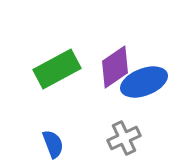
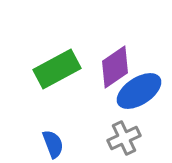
blue ellipse: moved 5 px left, 9 px down; rotated 12 degrees counterclockwise
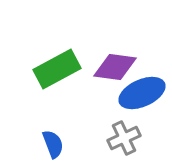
purple diamond: rotated 42 degrees clockwise
blue ellipse: moved 3 px right, 2 px down; rotated 9 degrees clockwise
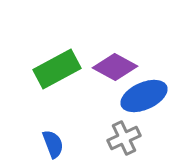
purple diamond: rotated 21 degrees clockwise
blue ellipse: moved 2 px right, 3 px down
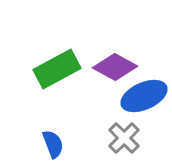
gray cross: rotated 20 degrees counterclockwise
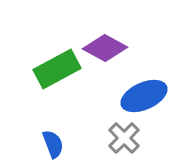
purple diamond: moved 10 px left, 19 px up
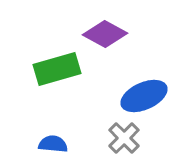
purple diamond: moved 14 px up
green rectangle: rotated 12 degrees clockwise
blue semicircle: rotated 64 degrees counterclockwise
